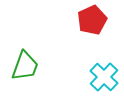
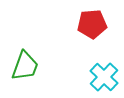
red pentagon: moved 4 px down; rotated 20 degrees clockwise
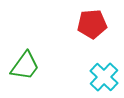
green trapezoid: rotated 16 degrees clockwise
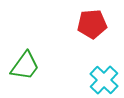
cyan cross: moved 3 px down
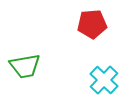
green trapezoid: rotated 44 degrees clockwise
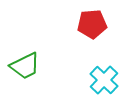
green trapezoid: rotated 16 degrees counterclockwise
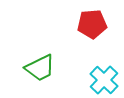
green trapezoid: moved 15 px right, 2 px down
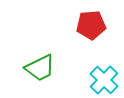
red pentagon: moved 1 px left, 1 px down
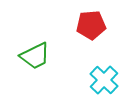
green trapezoid: moved 5 px left, 12 px up
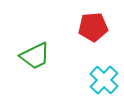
red pentagon: moved 2 px right, 2 px down
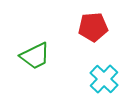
cyan cross: moved 1 px up
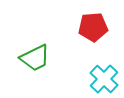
green trapezoid: moved 2 px down
